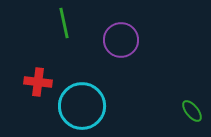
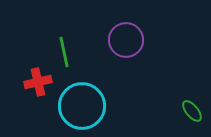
green line: moved 29 px down
purple circle: moved 5 px right
red cross: rotated 20 degrees counterclockwise
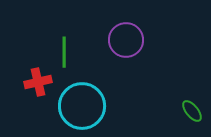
green line: rotated 12 degrees clockwise
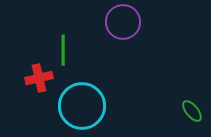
purple circle: moved 3 px left, 18 px up
green line: moved 1 px left, 2 px up
red cross: moved 1 px right, 4 px up
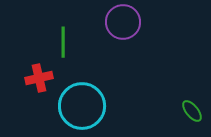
green line: moved 8 px up
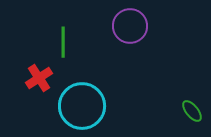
purple circle: moved 7 px right, 4 px down
red cross: rotated 20 degrees counterclockwise
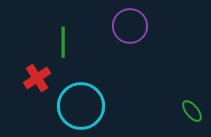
red cross: moved 2 px left
cyan circle: moved 1 px left
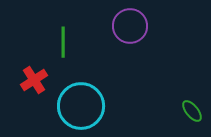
red cross: moved 3 px left, 2 px down
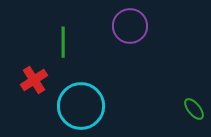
green ellipse: moved 2 px right, 2 px up
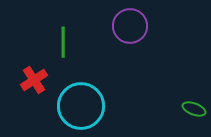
green ellipse: rotated 30 degrees counterclockwise
